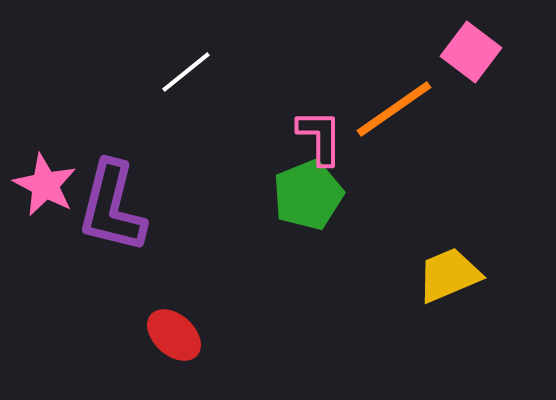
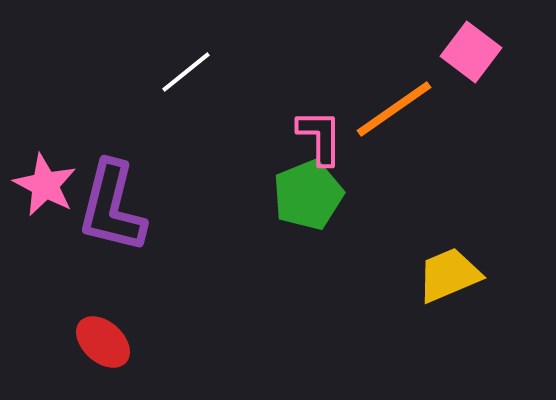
red ellipse: moved 71 px left, 7 px down
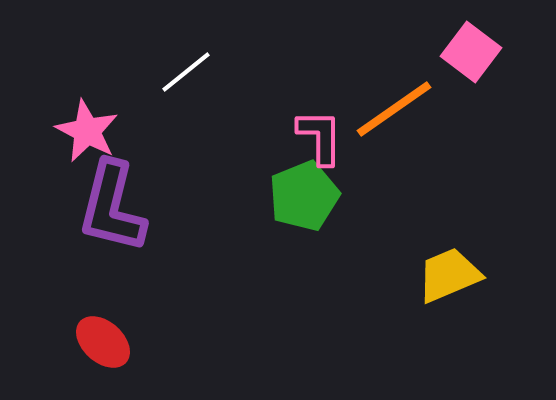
pink star: moved 42 px right, 54 px up
green pentagon: moved 4 px left, 1 px down
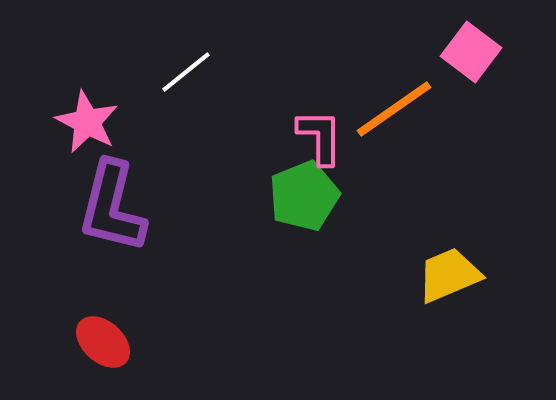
pink star: moved 9 px up
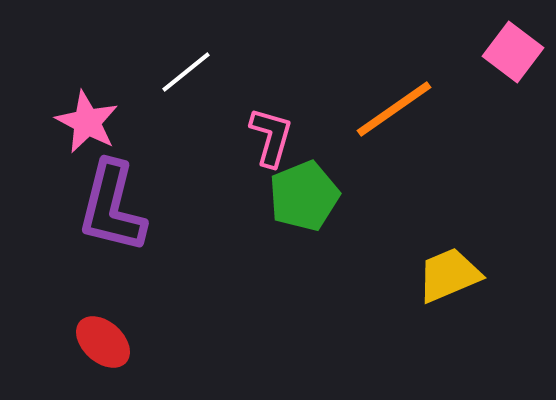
pink square: moved 42 px right
pink L-shape: moved 49 px left; rotated 16 degrees clockwise
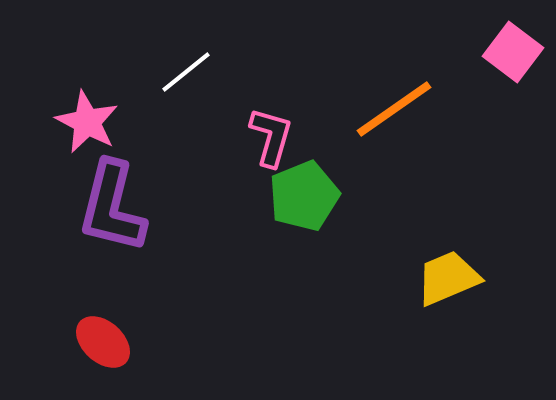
yellow trapezoid: moved 1 px left, 3 px down
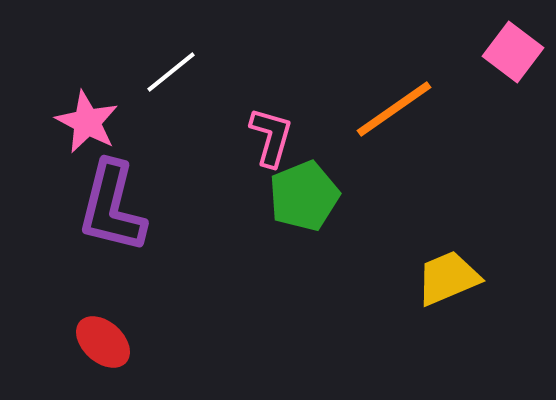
white line: moved 15 px left
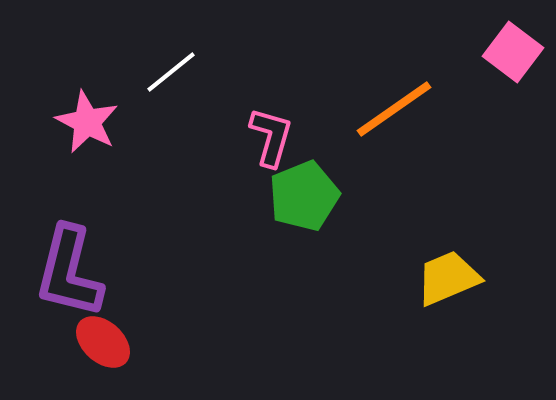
purple L-shape: moved 43 px left, 65 px down
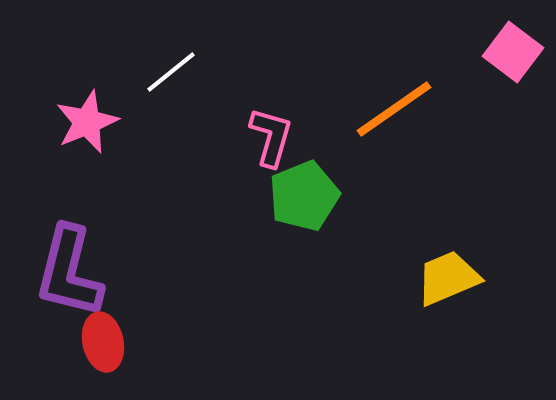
pink star: rotated 22 degrees clockwise
red ellipse: rotated 36 degrees clockwise
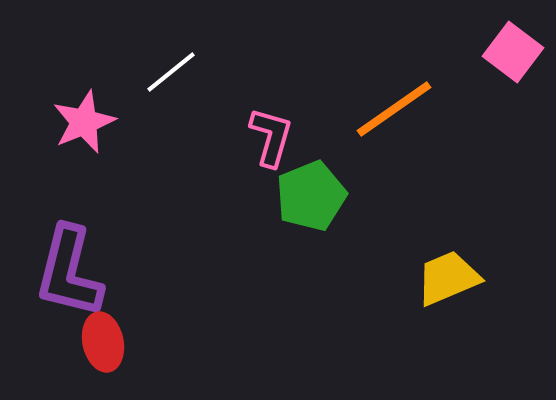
pink star: moved 3 px left
green pentagon: moved 7 px right
